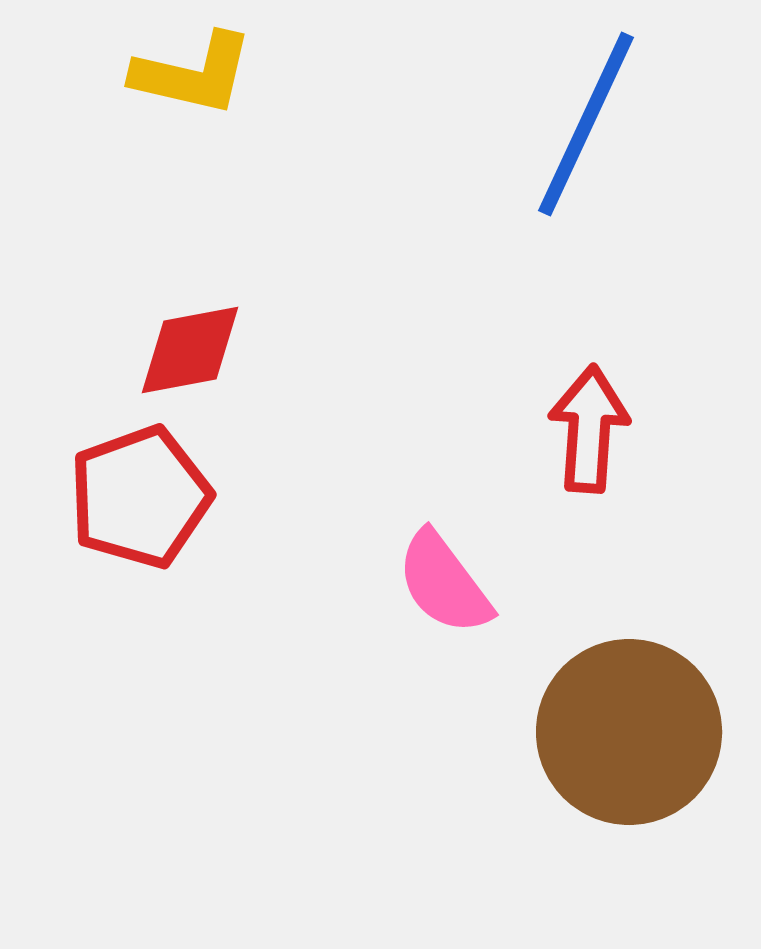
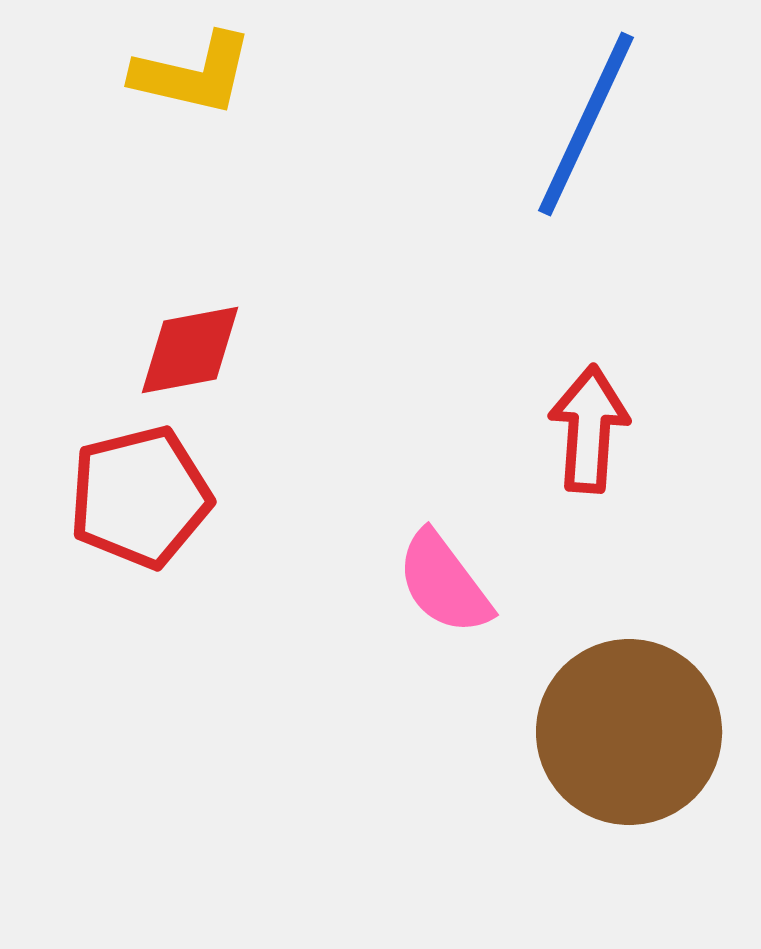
red pentagon: rotated 6 degrees clockwise
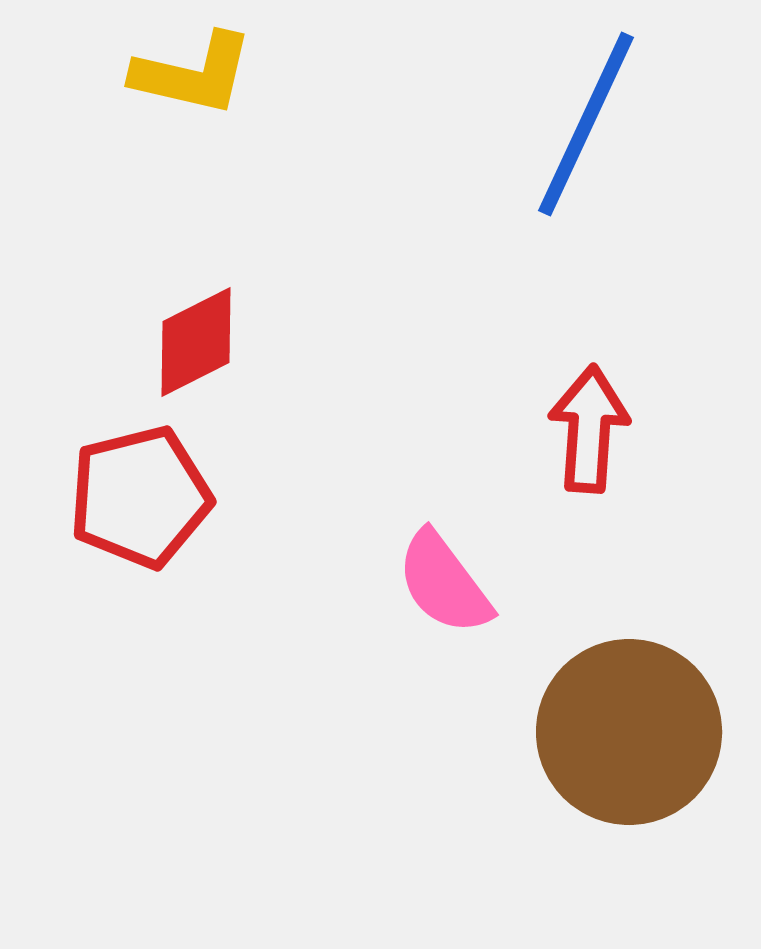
red diamond: moved 6 px right, 8 px up; rotated 16 degrees counterclockwise
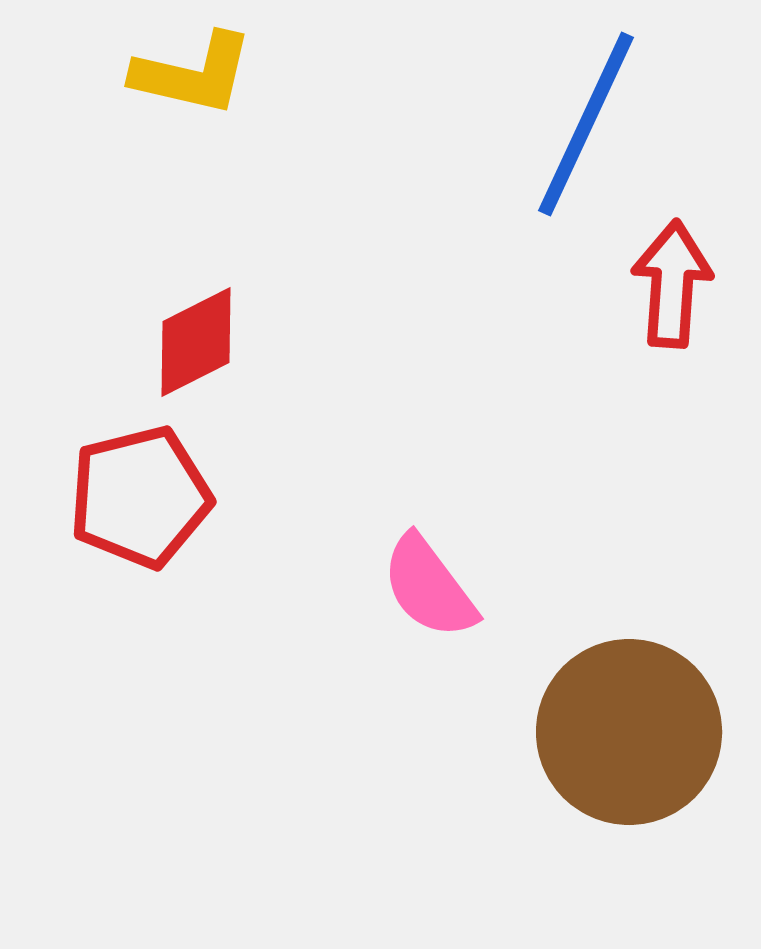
red arrow: moved 83 px right, 145 px up
pink semicircle: moved 15 px left, 4 px down
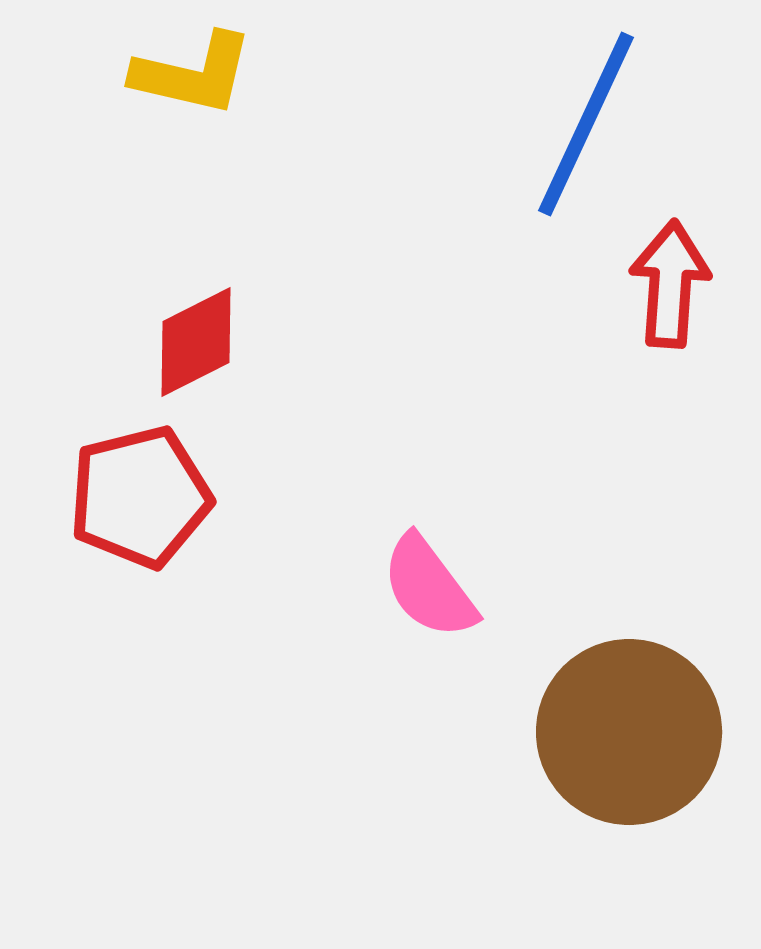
red arrow: moved 2 px left
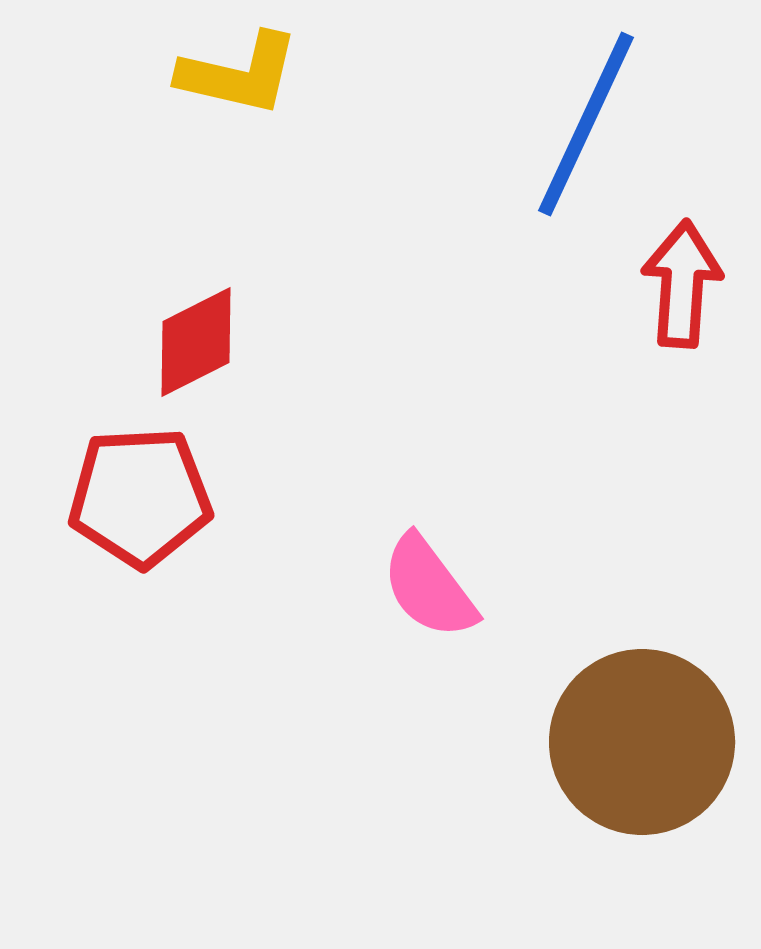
yellow L-shape: moved 46 px right
red arrow: moved 12 px right
red pentagon: rotated 11 degrees clockwise
brown circle: moved 13 px right, 10 px down
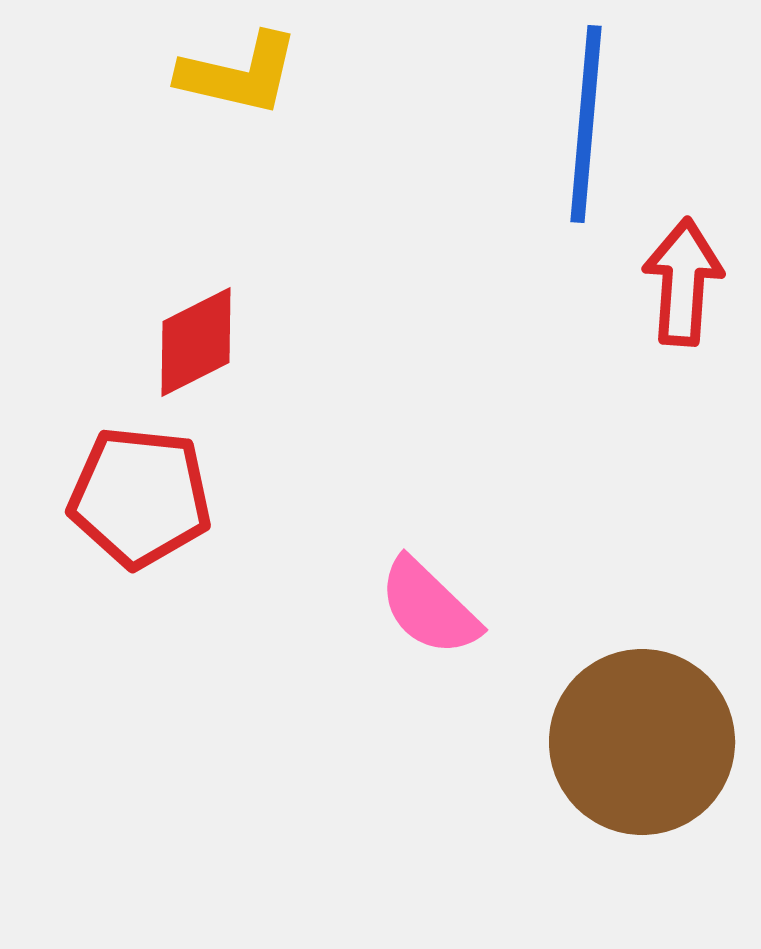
blue line: rotated 20 degrees counterclockwise
red arrow: moved 1 px right, 2 px up
red pentagon: rotated 9 degrees clockwise
pink semicircle: moved 20 px down; rotated 9 degrees counterclockwise
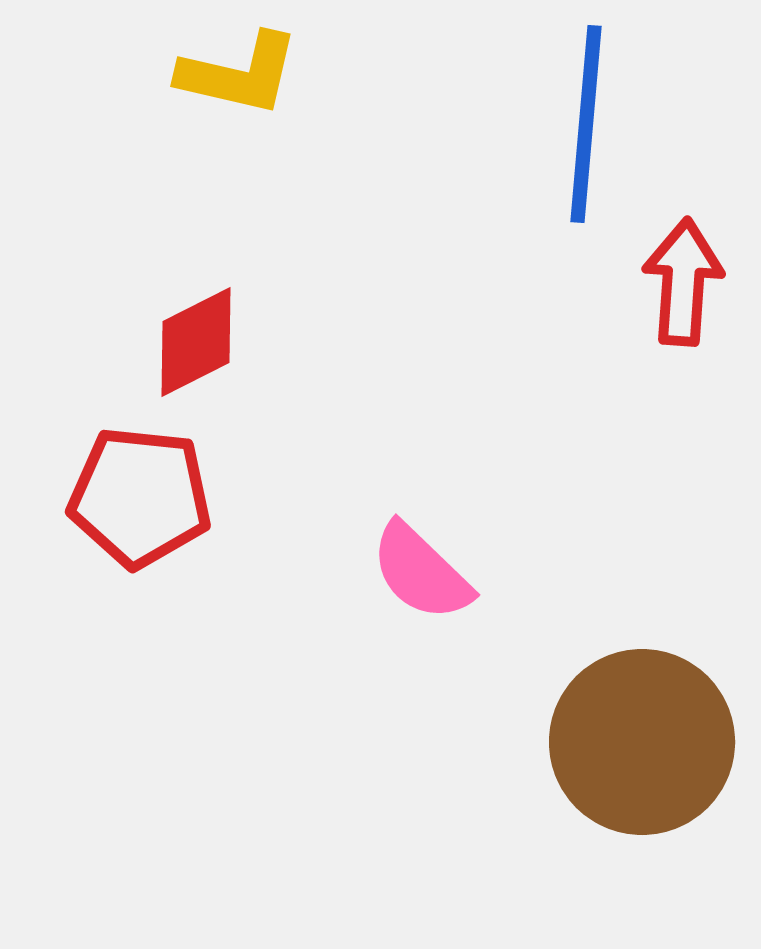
pink semicircle: moved 8 px left, 35 px up
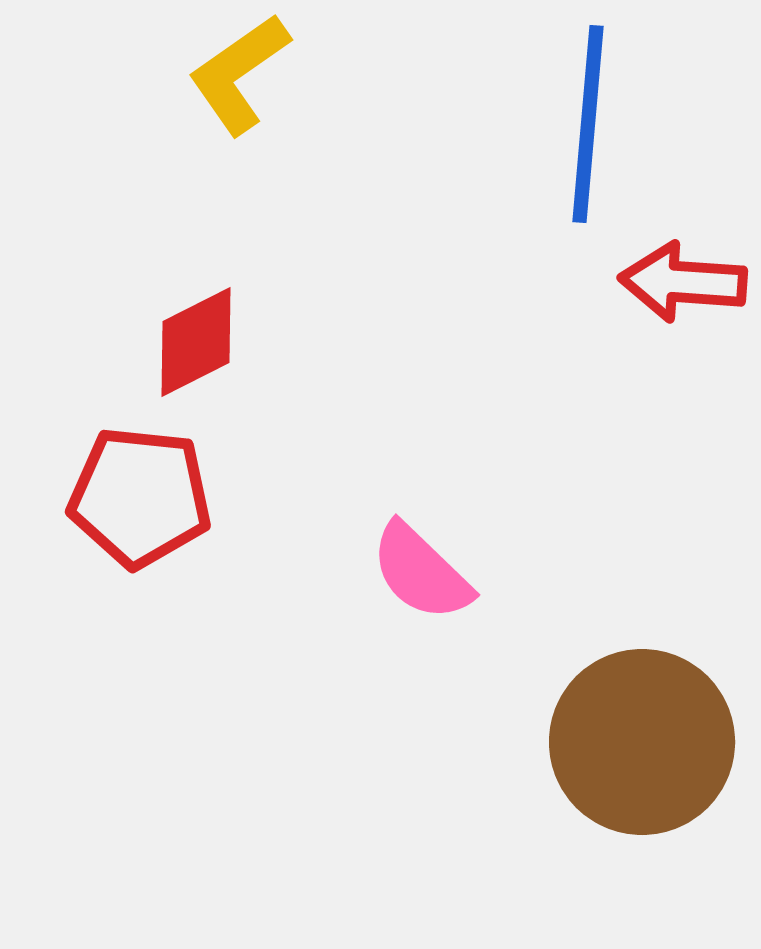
yellow L-shape: rotated 132 degrees clockwise
blue line: moved 2 px right
red arrow: rotated 90 degrees counterclockwise
